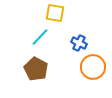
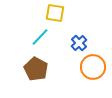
blue cross: rotated 21 degrees clockwise
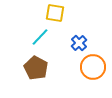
brown pentagon: moved 1 px up
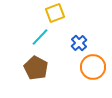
yellow square: rotated 30 degrees counterclockwise
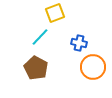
blue cross: rotated 35 degrees counterclockwise
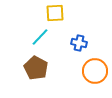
yellow square: rotated 18 degrees clockwise
orange circle: moved 2 px right, 4 px down
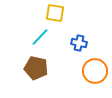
yellow square: rotated 12 degrees clockwise
brown pentagon: rotated 15 degrees counterclockwise
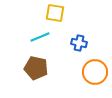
cyan line: rotated 24 degrees clockwise
orange circle: moved 1 px down
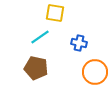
cyan line: rotated 12 degrees counterclockwise
